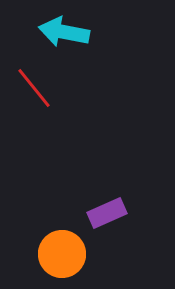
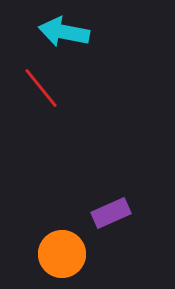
red line: moved 7 px right
purple rectangle: moved 4 px right
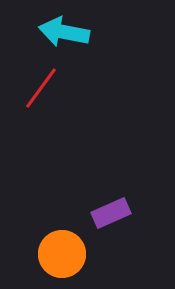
red line: rotated 75 degrees clockwise
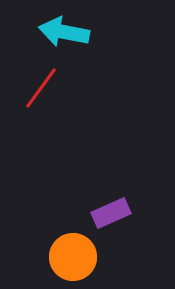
orange circle: moved 11 px right, 3 px down
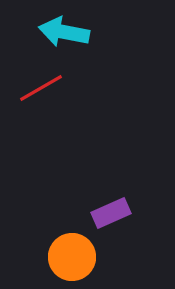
red line: rotated 24 degrees clockwise
orange circle: moved 1 px left
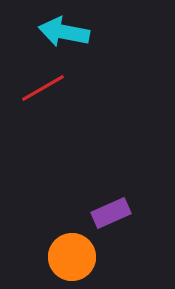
red line: moved 2 px right
